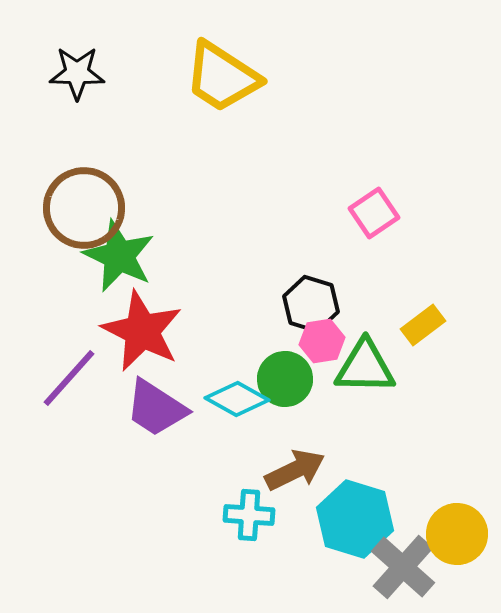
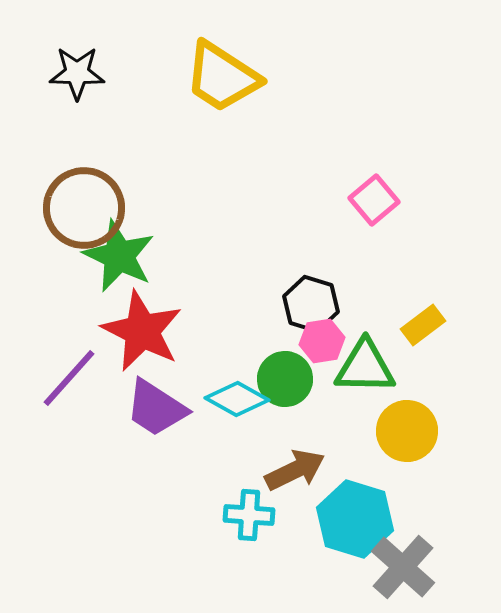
pink square: moved 13 px up; rotated 6 degrees counterclockwise
yellow circle: moved 50 px left, 103 px up
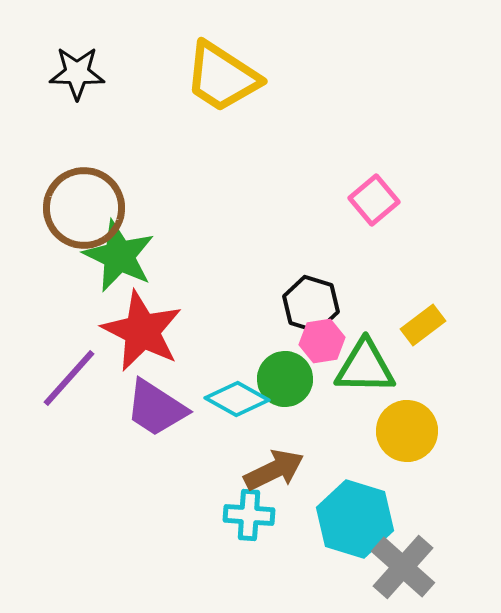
brown arrow: moved 21 px left
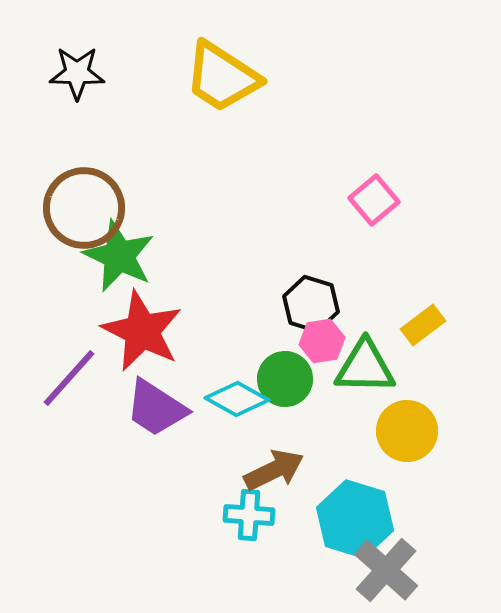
gray cross: moved 17 px left, 3 px down
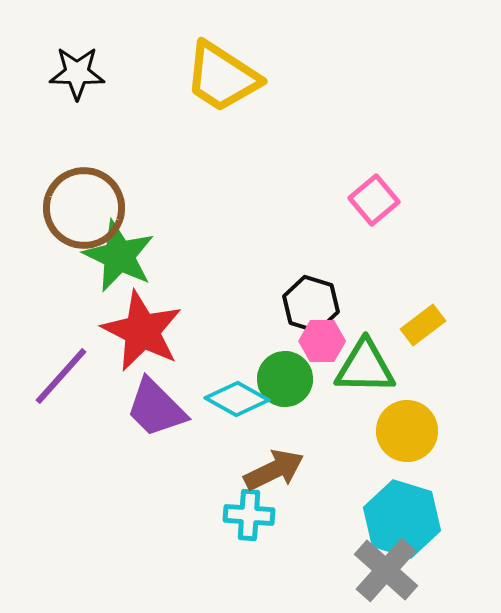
pink hexagon: rotated 9 degrees clockwise
purple line: moved 8 px left, 2 px up
purple trapezoid: rotated 12 degrees clockwise
cyan hexagon: moved 47 px right
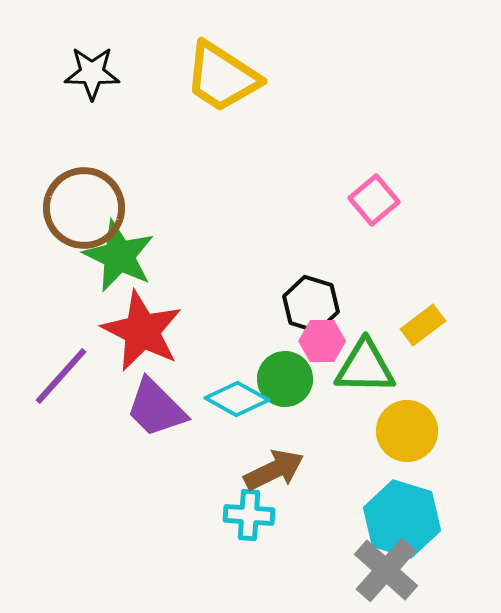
black star: moved 15 px right
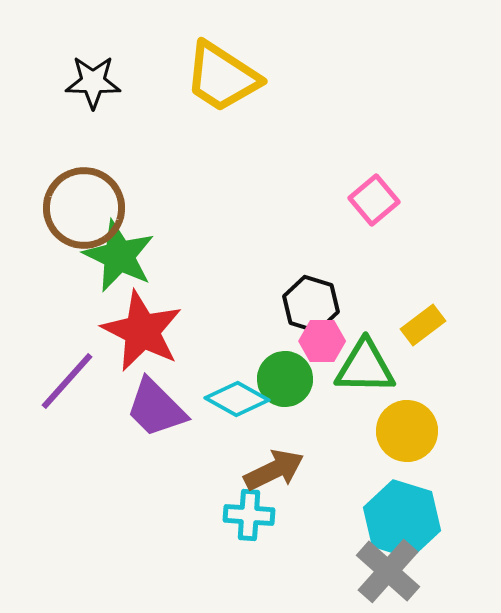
black star: moved 1 px right, 9 px down
purple line: moved 6 px right, 5 px down
gray cross: moved 2 px right, 1 px down
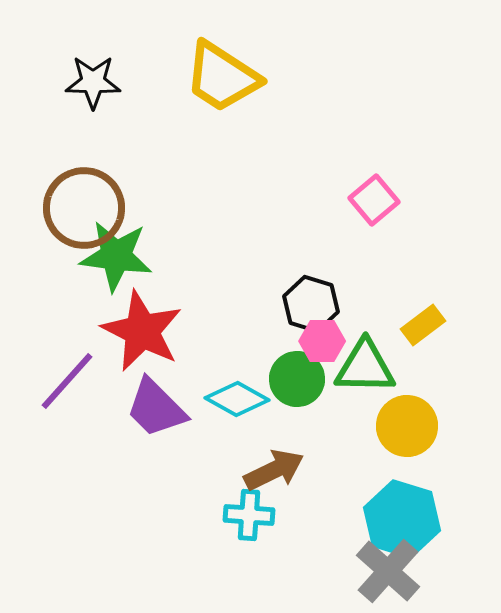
green star: moved 3 px left; rotated 18 degrees counterclockwise
green circle: moved 12 px right
yellow circle: moved 5 px up
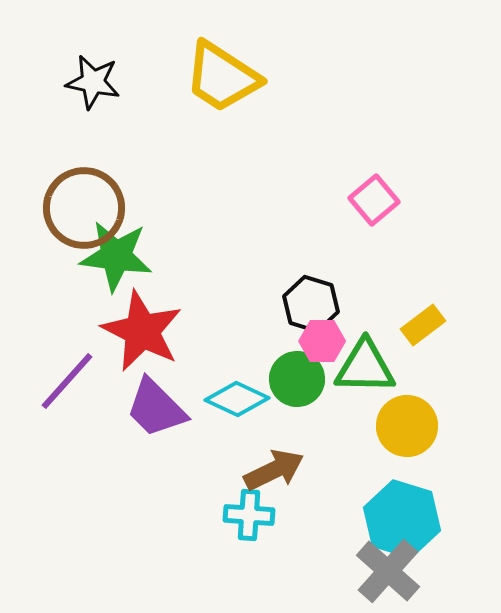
black star: rotated 10 degrees clockwise
cyan diamond: rotated 4 degrees counterclockwise
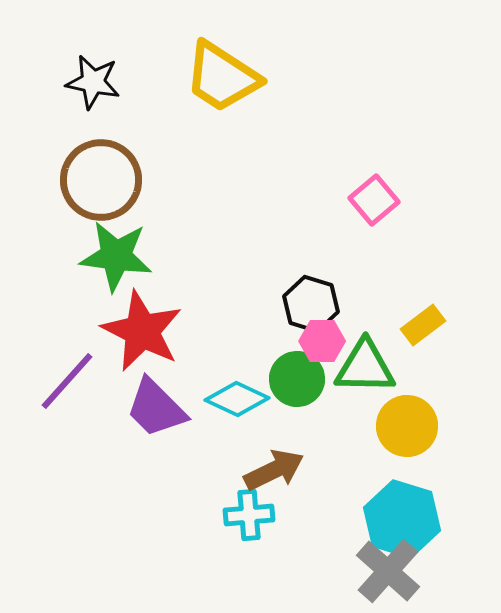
brown circle: moved 17 px right, 28 px up
cyan cross: rotated 9 degrees counterclockwise
